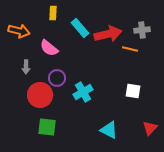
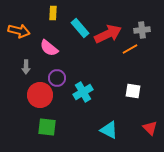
red arrow: rotated 12 degrees counterclockwise
orange line: rotated 42 degrees counterclockwise
red triangle: rotated 28 degrees counterclockwise
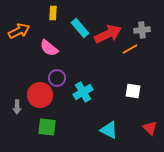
orange arrow: rotated 40 degrees counterclockwise
gray arrow: moved 9 px left, 40 px down
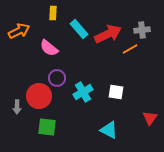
cyan rectangle: moved 1 px left, 1 px down
white square: moved 17 px left, 1 px down
red circle: moved 1 px left, 1 px down
red triangle: moved 10 px up; rotated 21 degrees clockwise
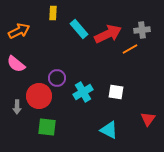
pink semicircle: moved 33 px left, 16 px down
red triangle: moved 2 px left, 1 px down
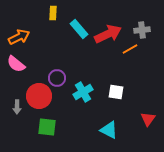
orange arrow: moved 6 px down
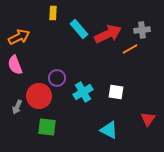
pink semicircle: moved 1 px left, 1 px down; rotated 30 degrees clockwise
gray arrow: rotated 24 degrees clockwise
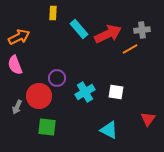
cyan cross: moved 2 px right
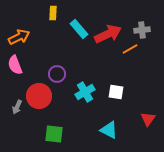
purple circle: moved 4 px up
green square: moved 7 px right, 7 px down
